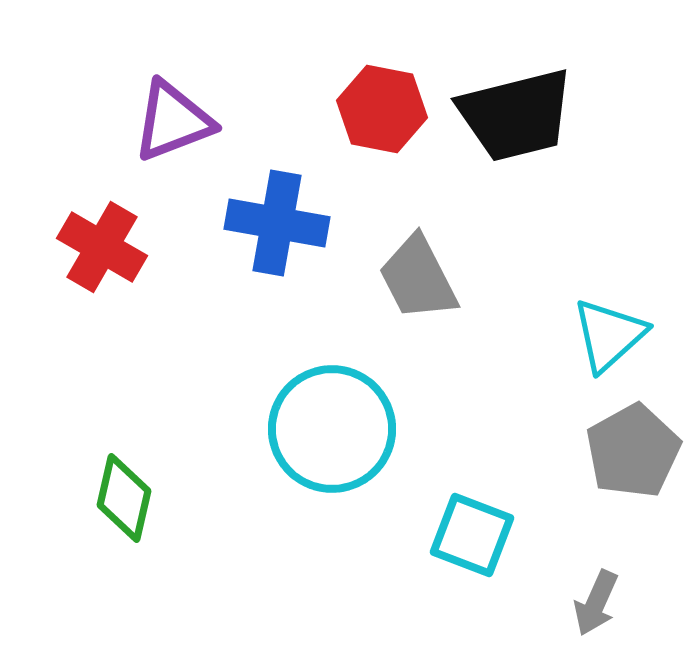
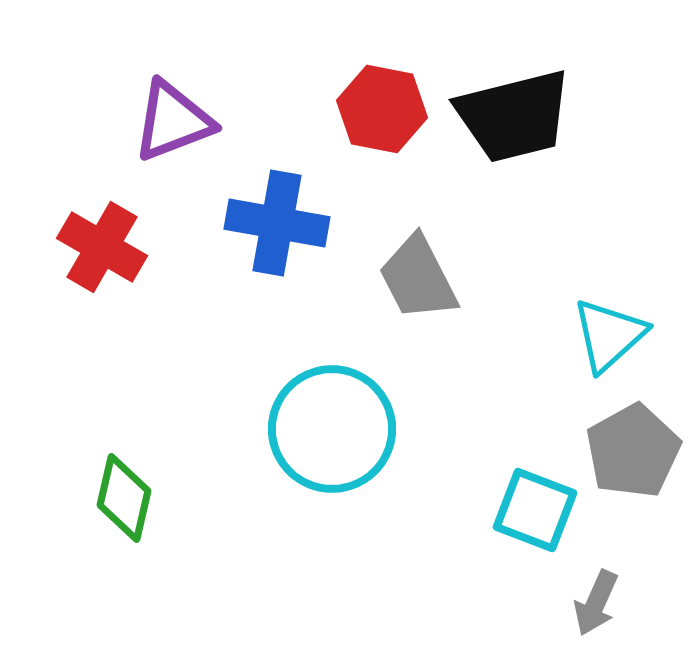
black trapezoid: moved 2 px left, 1 px down
cyan square: moved 63 px right, 25 px up
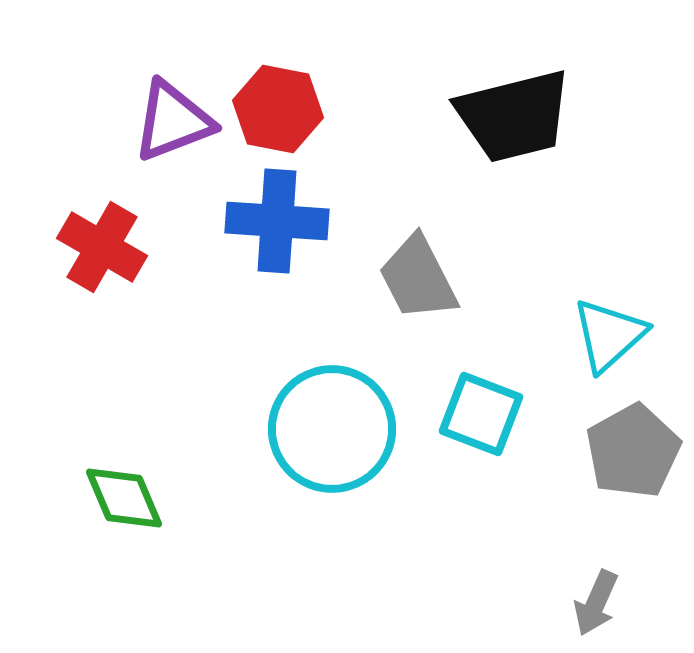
red hexagon: moved 104 px left
blue cross: moved 2 px up; rotated 6 degrees counterclockwise
green diamond: rotated 36 degrees counterclockwise
cyan square: moved 54 px left, 96 px up
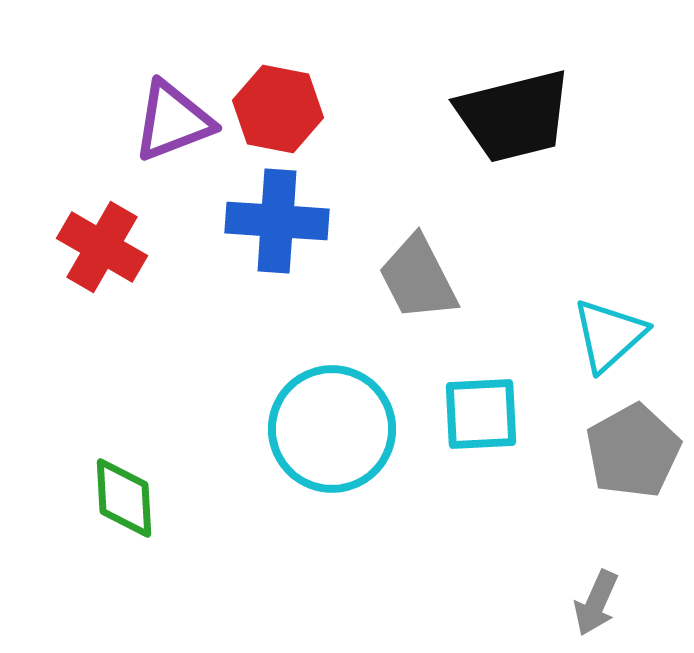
cyan square: rotated 24 degrees counterclockwise
green diamond: rotated 20 degrees clockwise
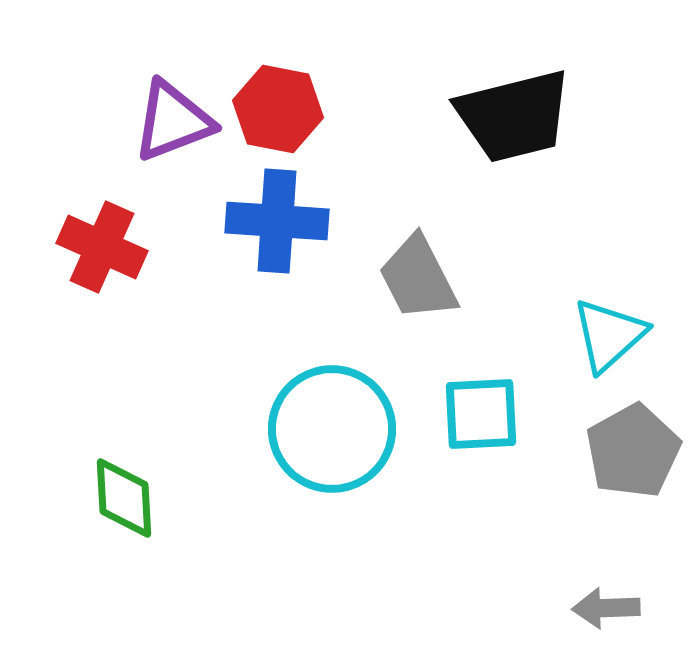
red cross: rotated 6 degrees counterclockwise
gray arrow: moved 10 px right, 5 px down; rotated 64 degrees clockwise
